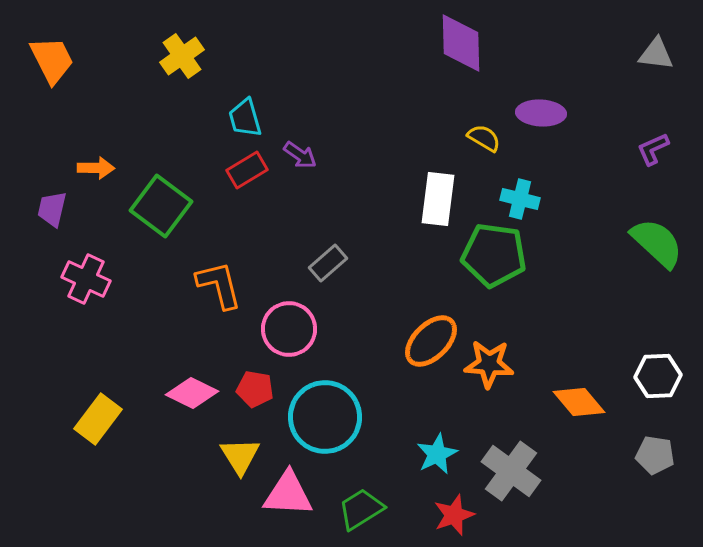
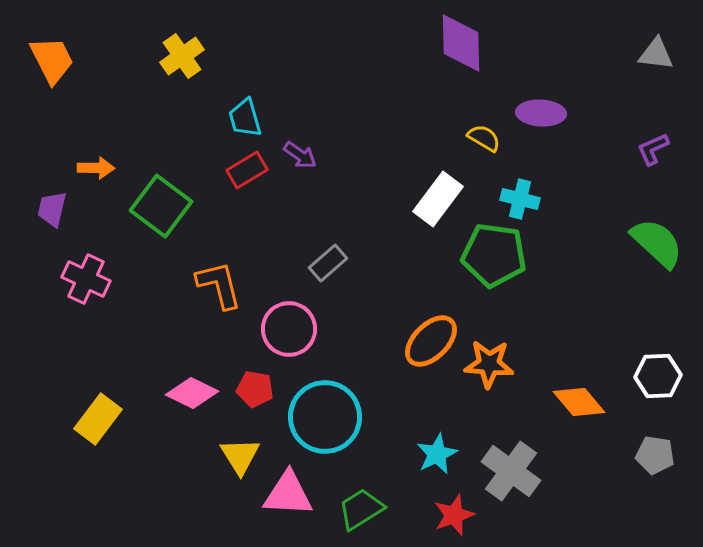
white rectangle: rotated 30 degrees clockwise
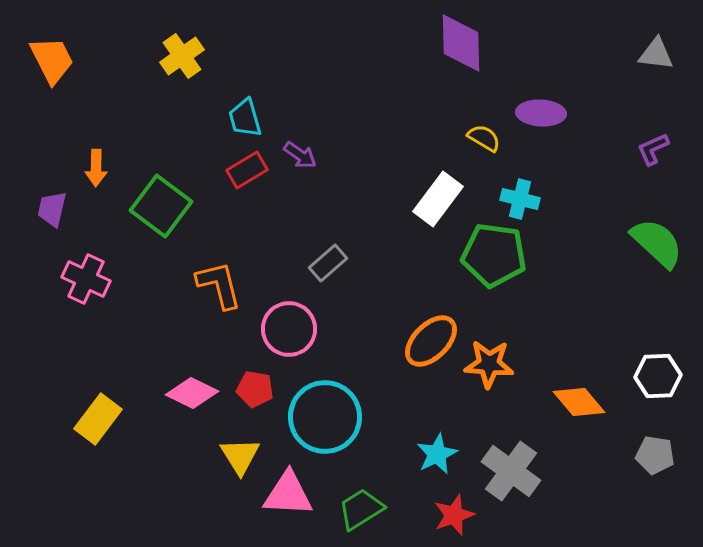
orange arrow: rotated 90 degrees clockwise
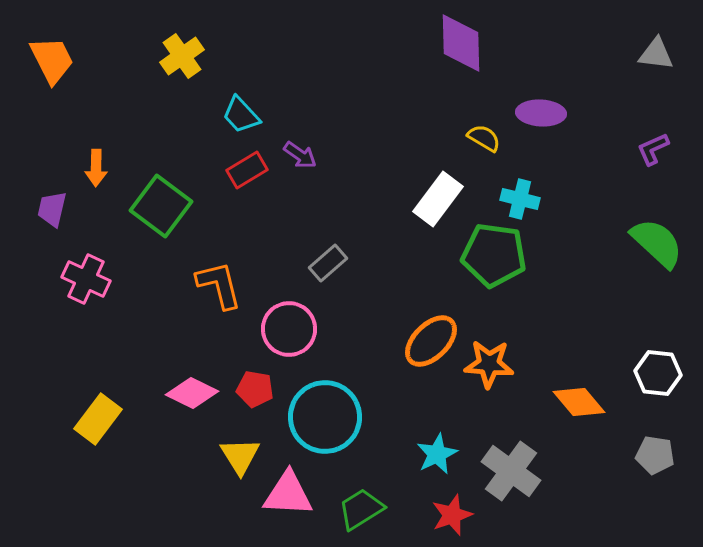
cyan trapezoid: moved 4 px left, 3 px up; rotated 27 degrees counterclockwise
white hexagon: moved 3 px up; rotated 9 degrees clockwise
red star: moved 2 px left
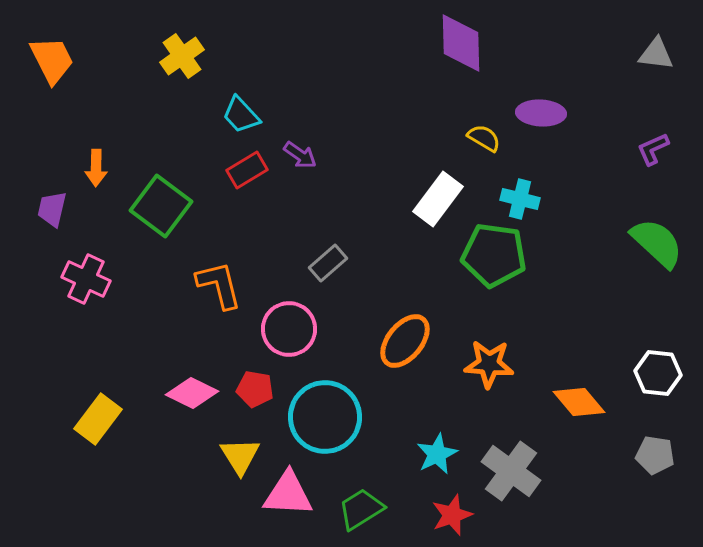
orange ellipse: moved 26 px left; rotated 6 degrees counterclockwise
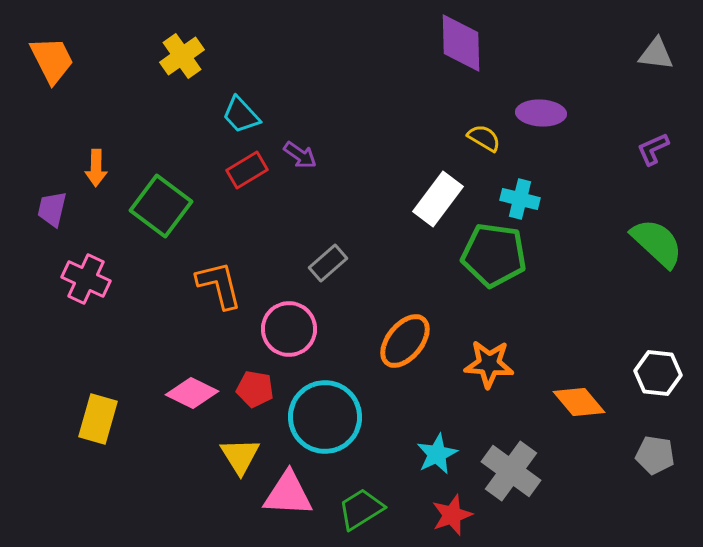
yellow rectangle: rotated 21 degrees counterclockwise
